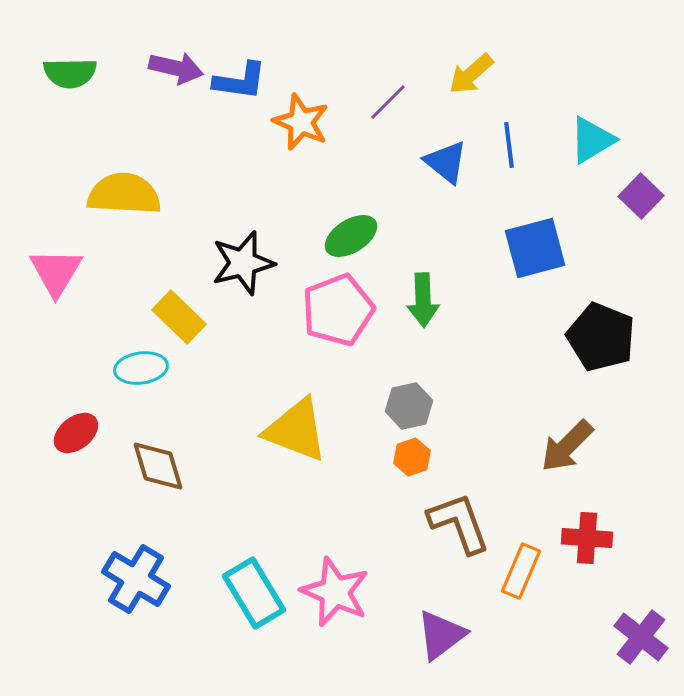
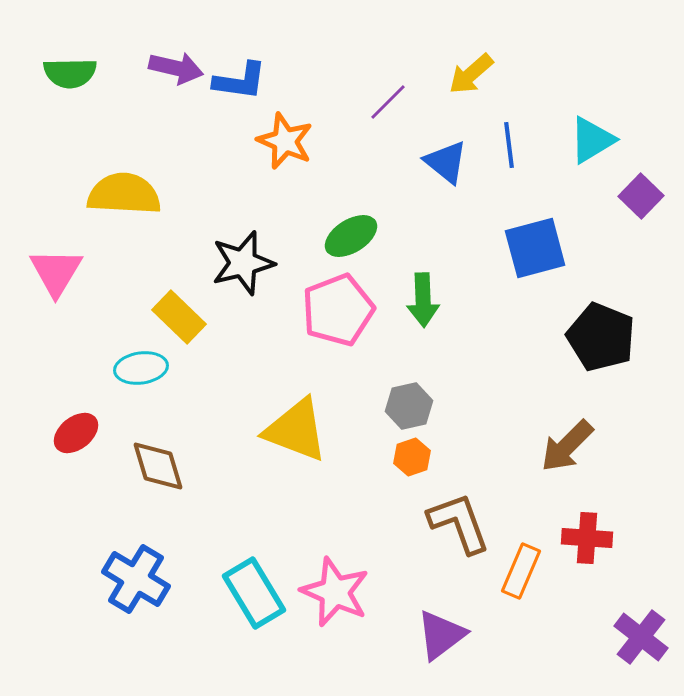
orange star: moved 16 px left, 19 px down
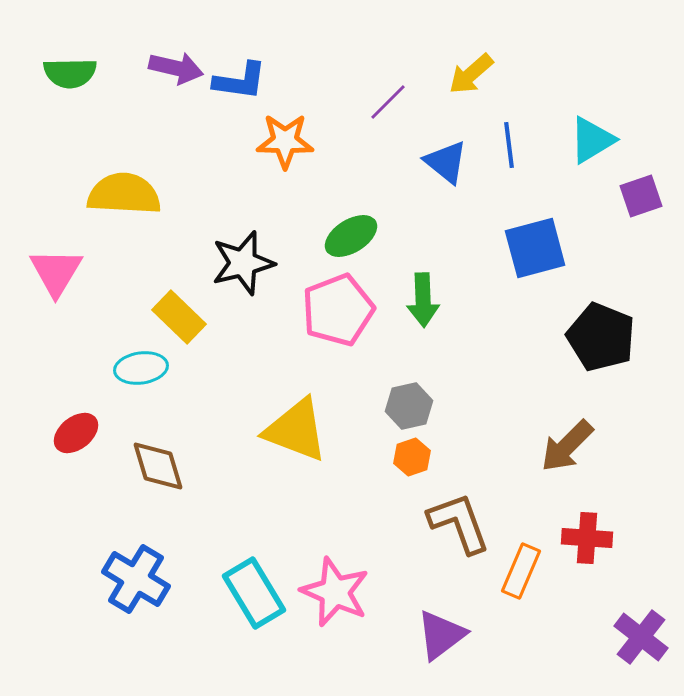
orange star: rotated 22 degrees counterclockwise
purple square: rotated 27 degrees clockwise
